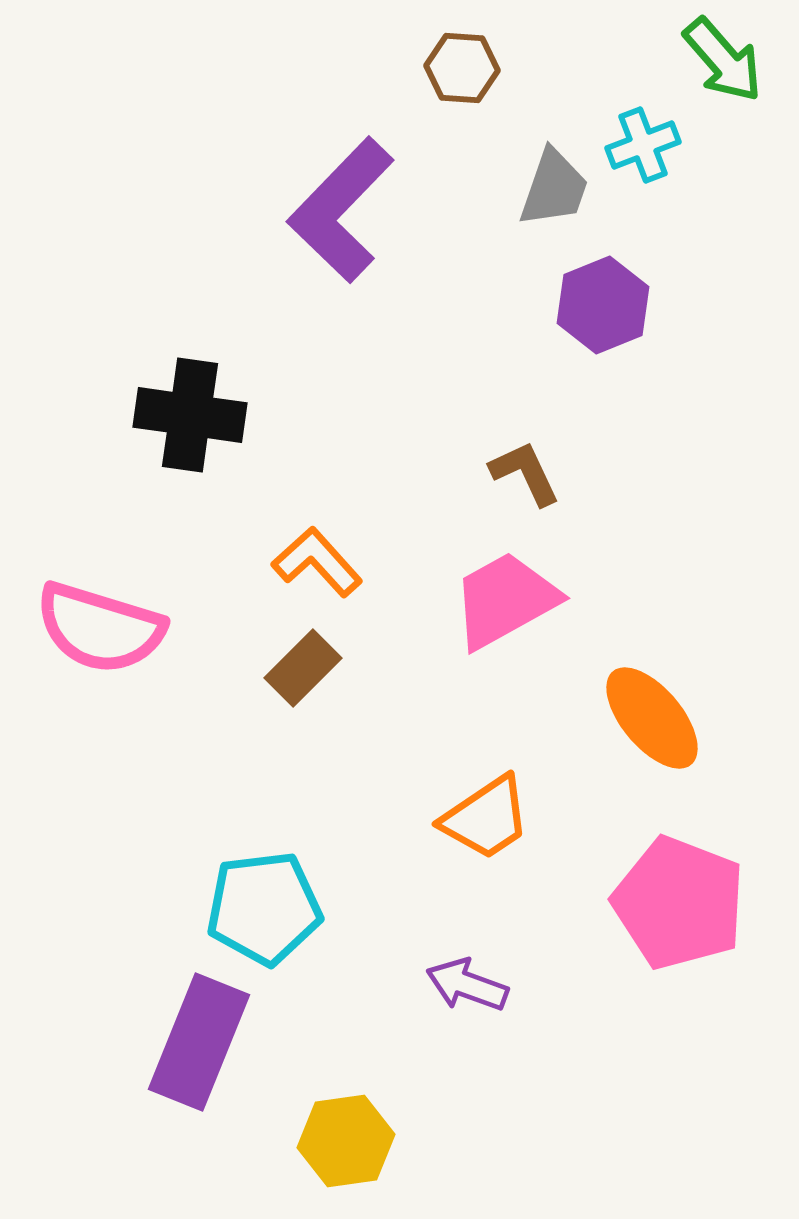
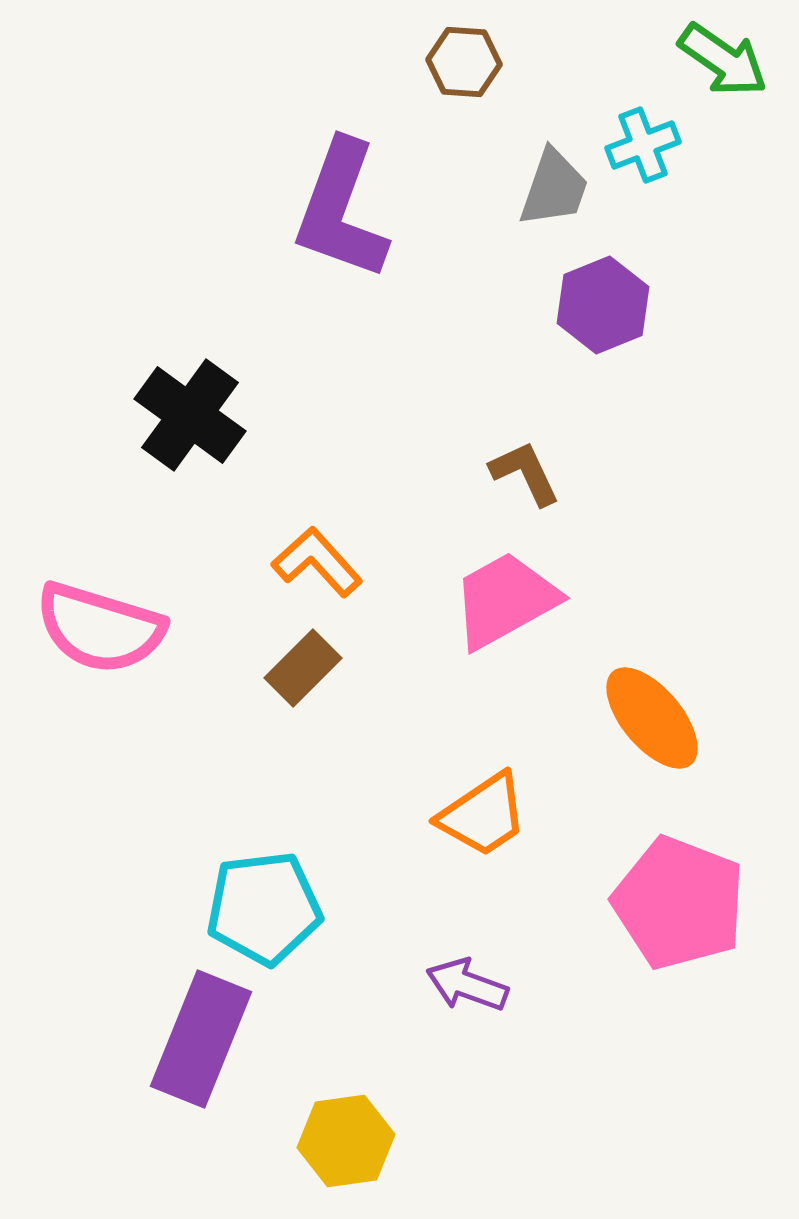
green arrow: rotated 14 degrees counterclockwise
brown hexagon: moved 2 px right, 6 px up
purple L-shape: rotated 24 degrees counterclockwise
black cross: rotated 28 degrees clockwise
orange trapezoid: moved 3 px left, 3 px up
purple rectangle: moved 2 px right, 3 px up
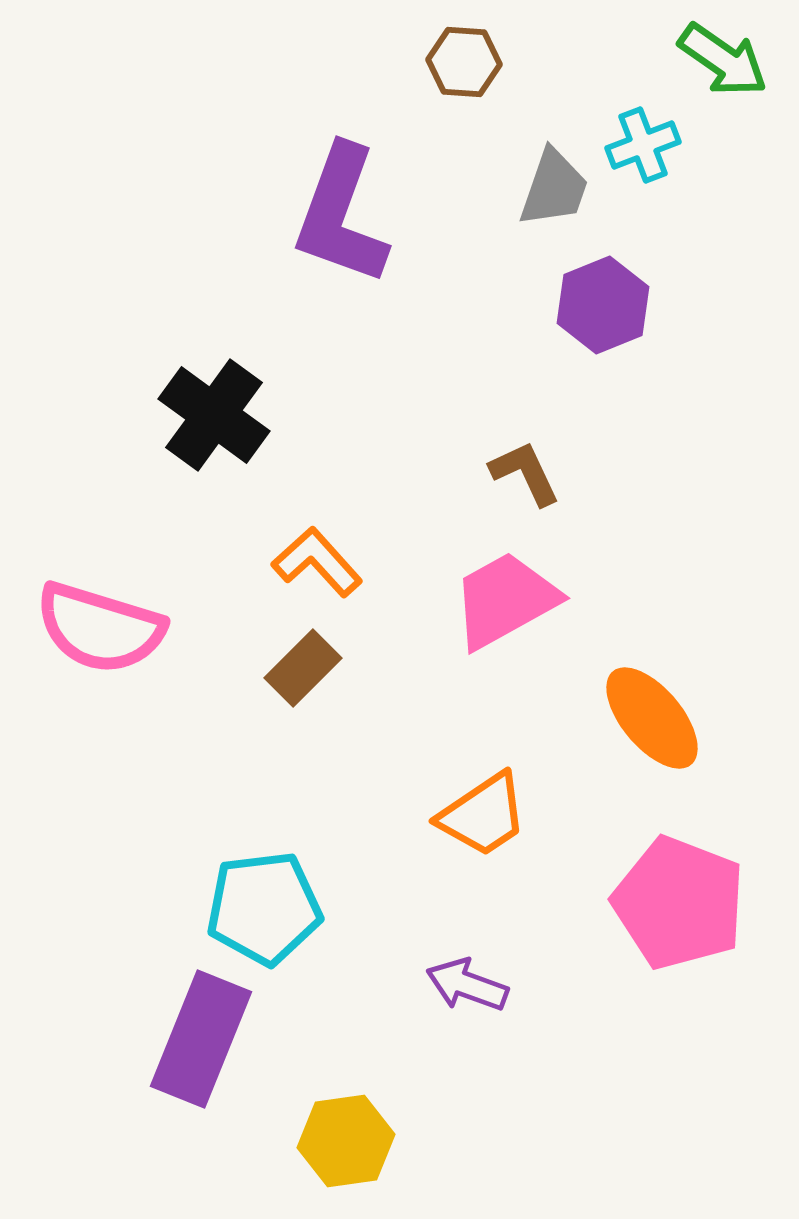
purple L-shape: moved 5 px down
black cross: moved 24 px right
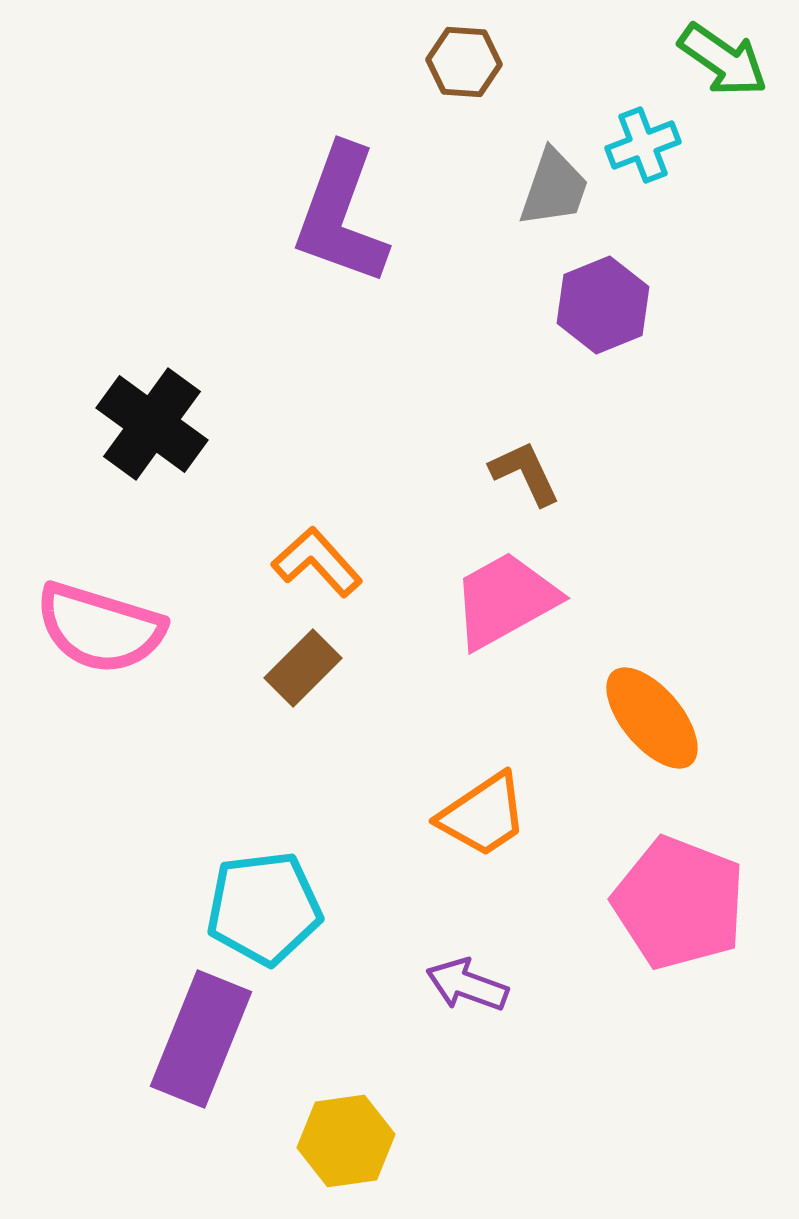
black cross: moved 62 px left, 9 px down
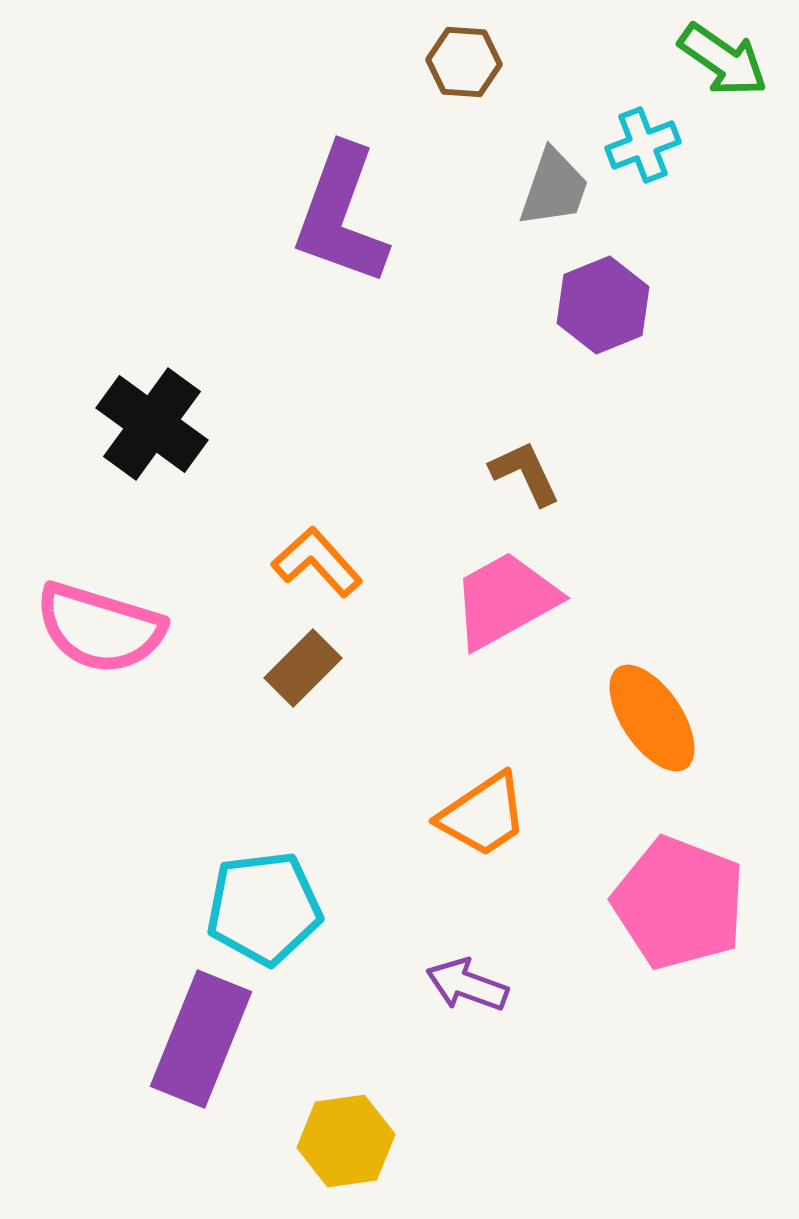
orange ellipse: rotated 6 degrees clockwise
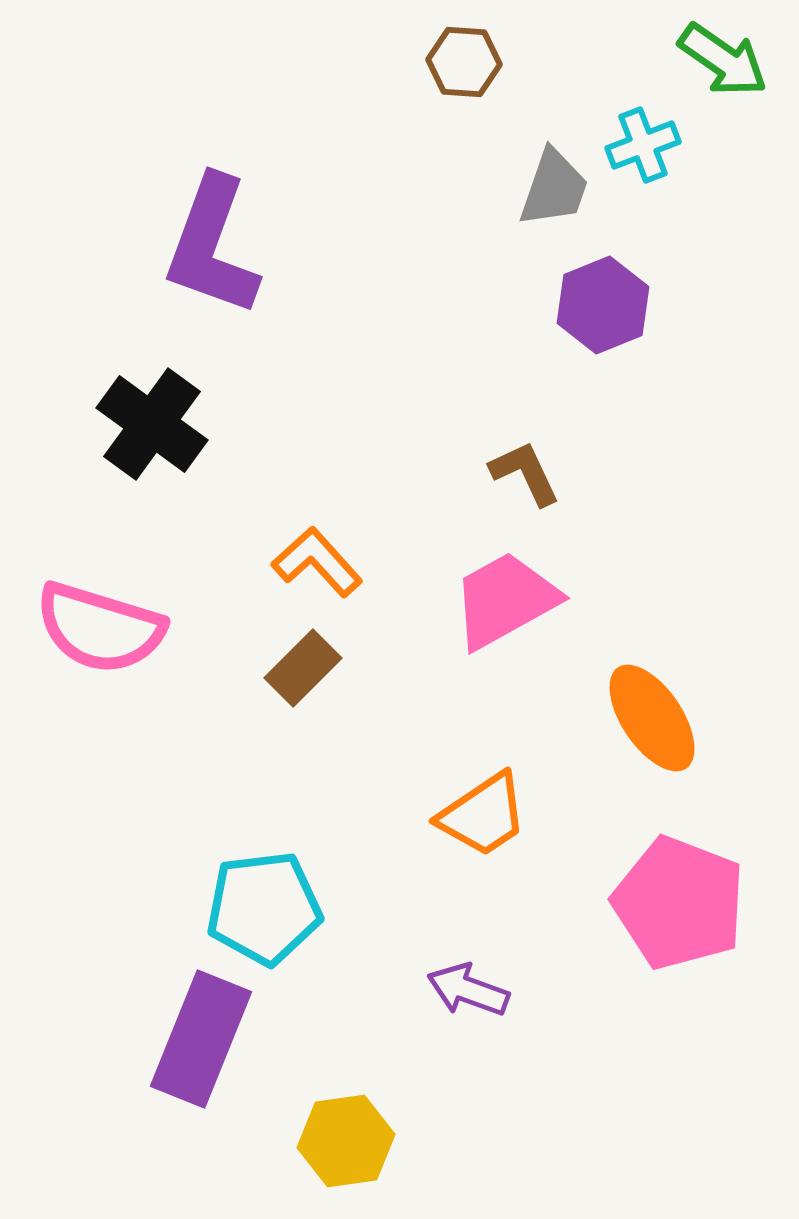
purple L-shape: moved 129 px left, 31 px down
purple arrow: moved 1 px right, 5 px down
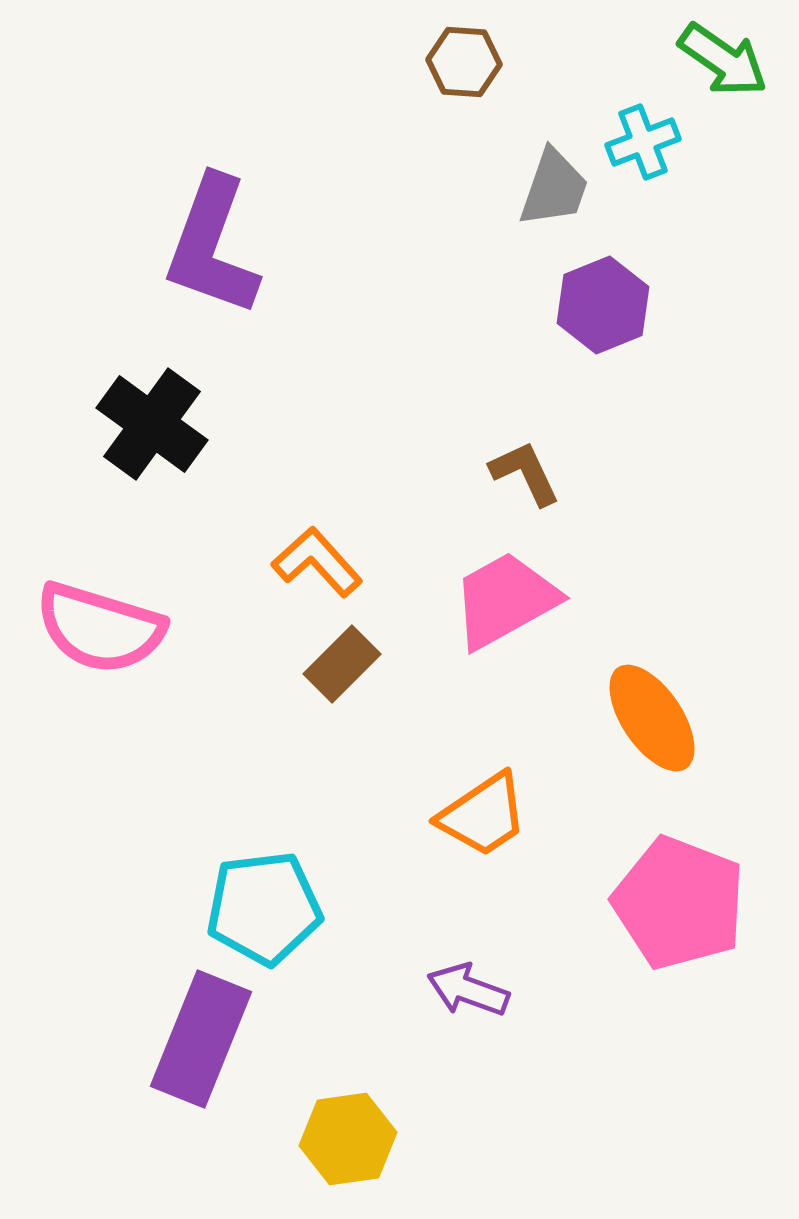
cyan cross: moved 3 px up
brown rectangle: moved 39 px right, 4 px up
yellow hexagon: moved 2 px right, 2 px up
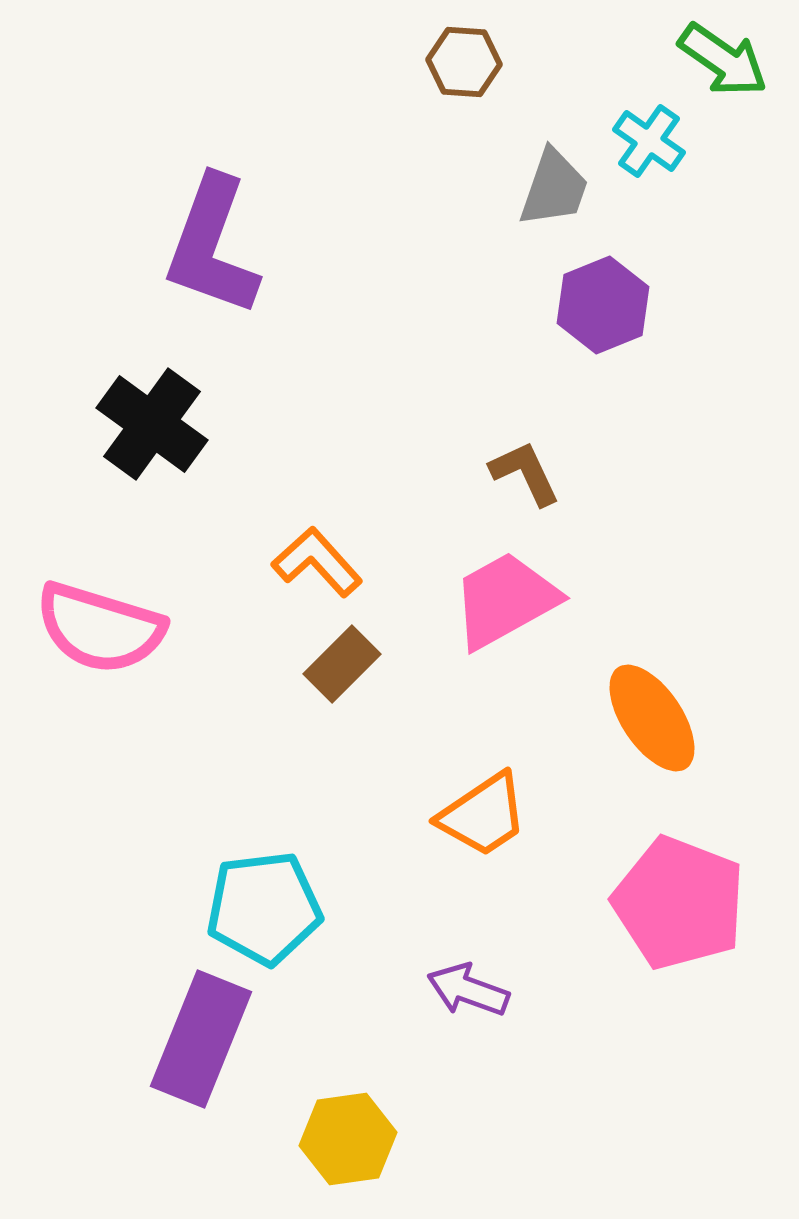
cyan cross: moved 6 px right, 1 px up; rotated 34 degrees counterclockwise
